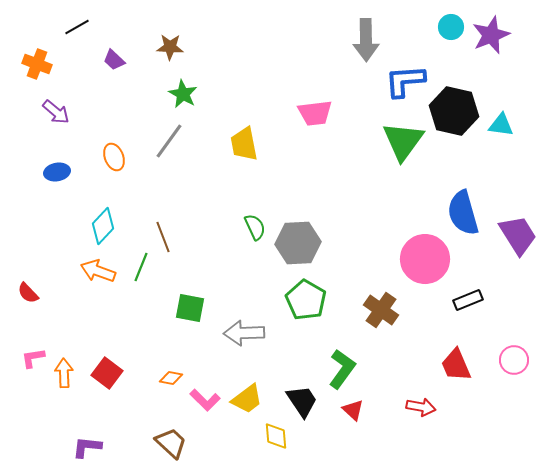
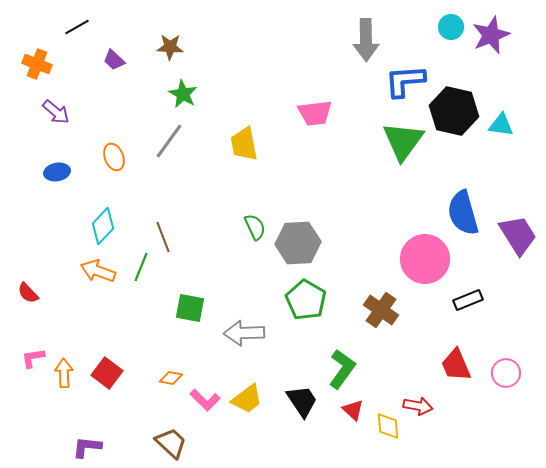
pink circle at (514, 360): moved 8 px left, 13 px down
red arrow at (421, 407): moved 3 px left, 1 px up
yellow diamond at (276, 436): moved 112 px right, 10 px up
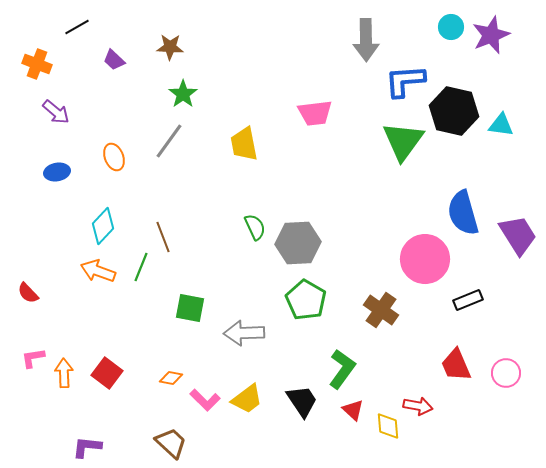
green star at (183, 94): rotated 8 degrees clockwise
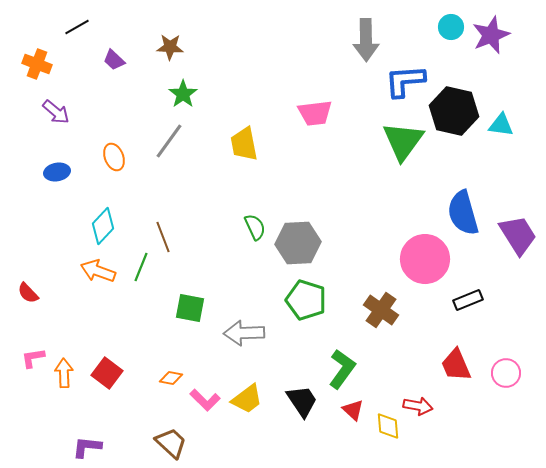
green pentagon at (306, 300): rotated 12 degrees counterclockwise
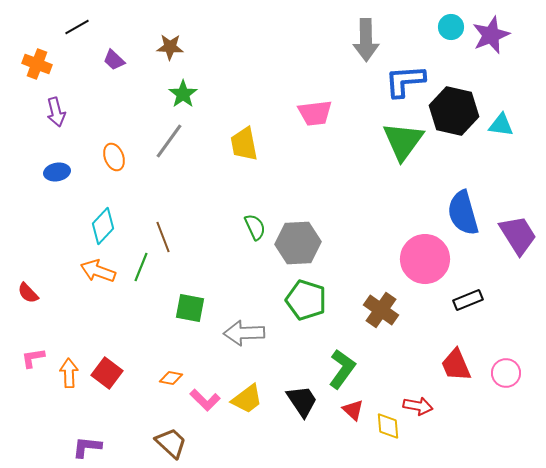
purple arrow at (56, 112): rotated 36 degrees clockwise
orange arrow at (64, 373): moved 5 px right
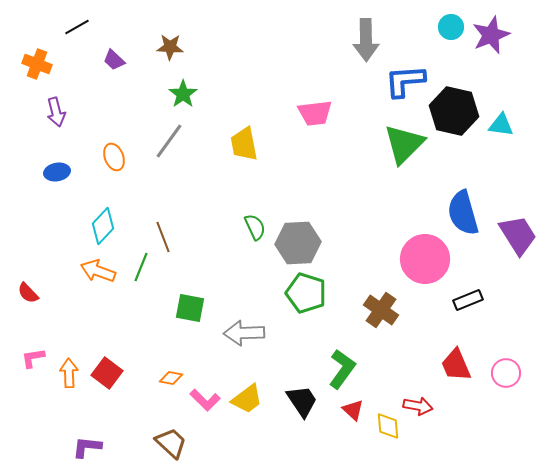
green triangle at (403, 141): moved 1 px right, 3 px down; rotated 9 degrees clockwise
green pentagon at (306, 300): moved 7 px up
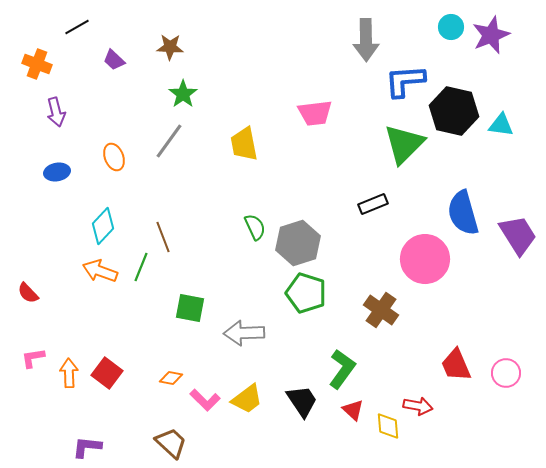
gray hexagon at (298, 243): rotated 15 degrees counterclockwise
orange arrow at (98, 271): moved 2 px right
black rectangle at (468, 300): moved 95 px left, 96 px up
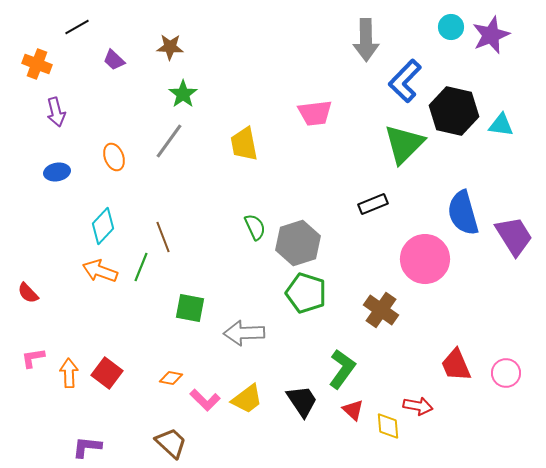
blue L-shape at (405, 81): rotated 42 degrees counterclockwise
purple trapezoid at (518, 235): moved 4 px left, 1 px down
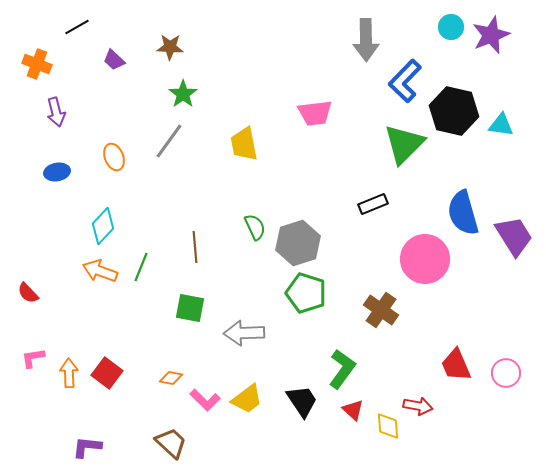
brown line at (163, 237): moved 32 px right, 10 px down; rotated 16 degrees clockwise
